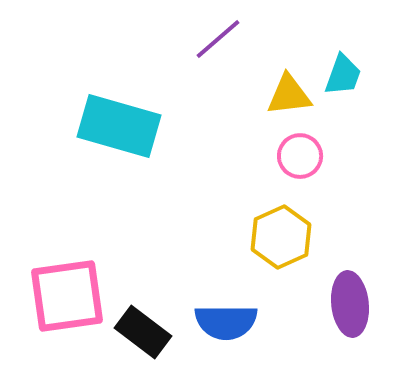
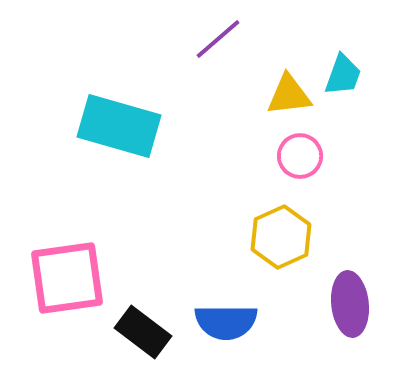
pink square: moved 18 px up
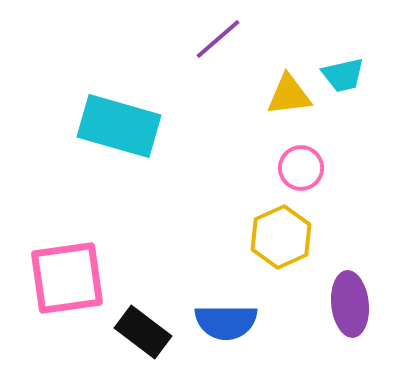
cyan trapezoid: rotated 57 degrees clockwise
pink circle: moved 1 px right, 12 px down
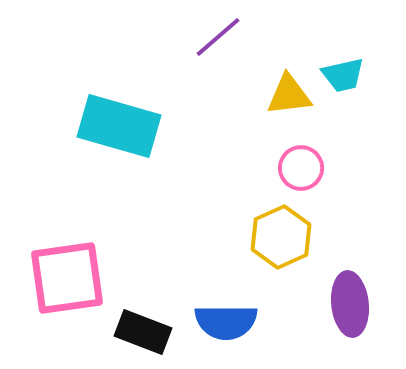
purple line: moved 2 px up
black rectangle: rotated 16 degrees counterclockwise
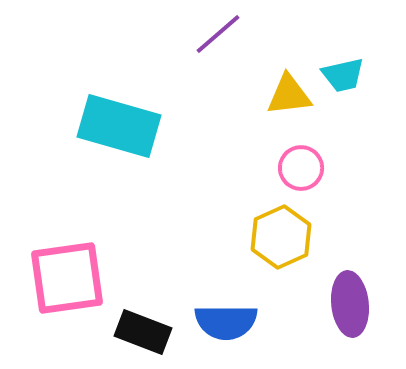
purple line: moved 3 px up
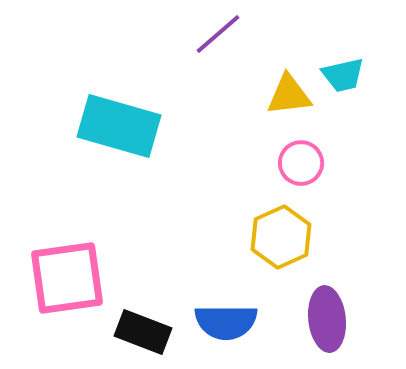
pink circle: moved 5 px up
purple ellipse: moved 23 px left, 15 px down
